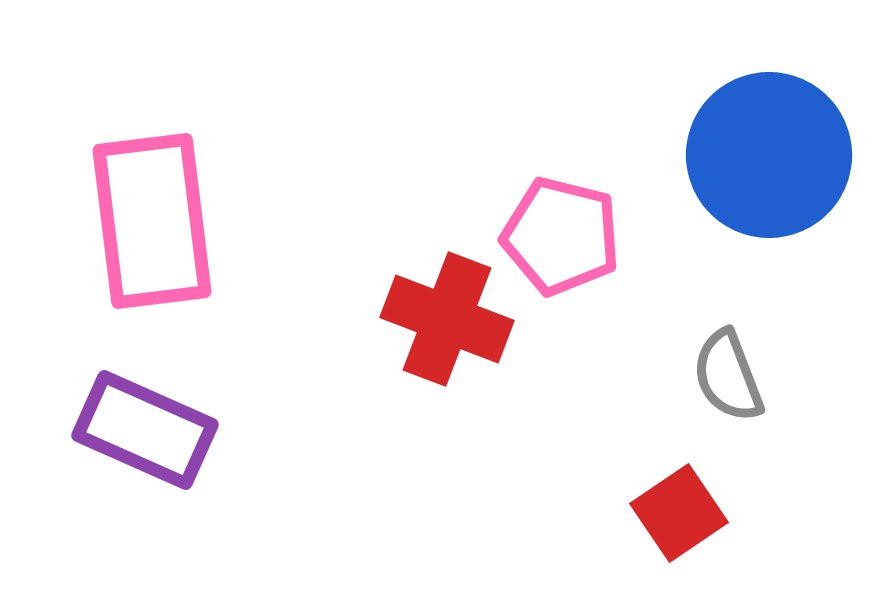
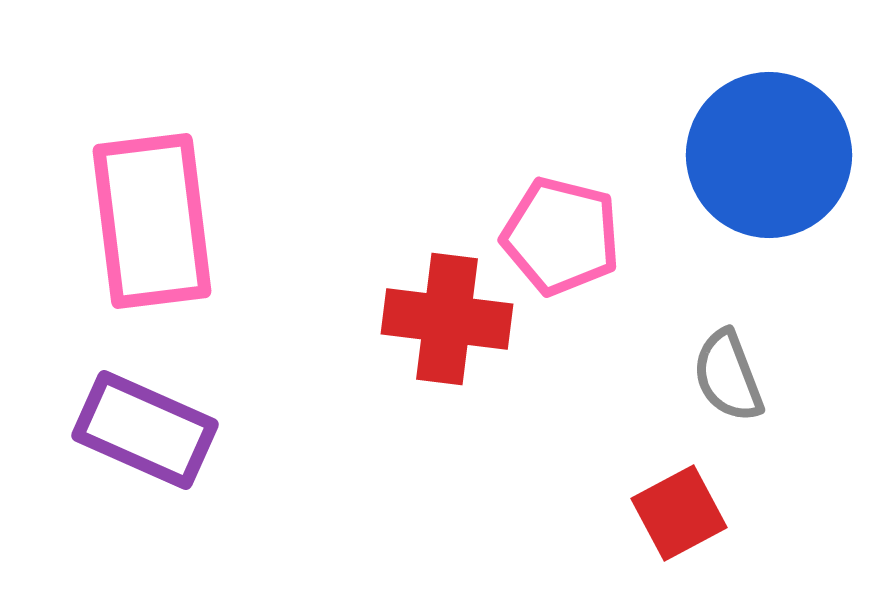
red cross: rotated 14 degrees counterclockwise
red square: rotated 6 degrees clockwise
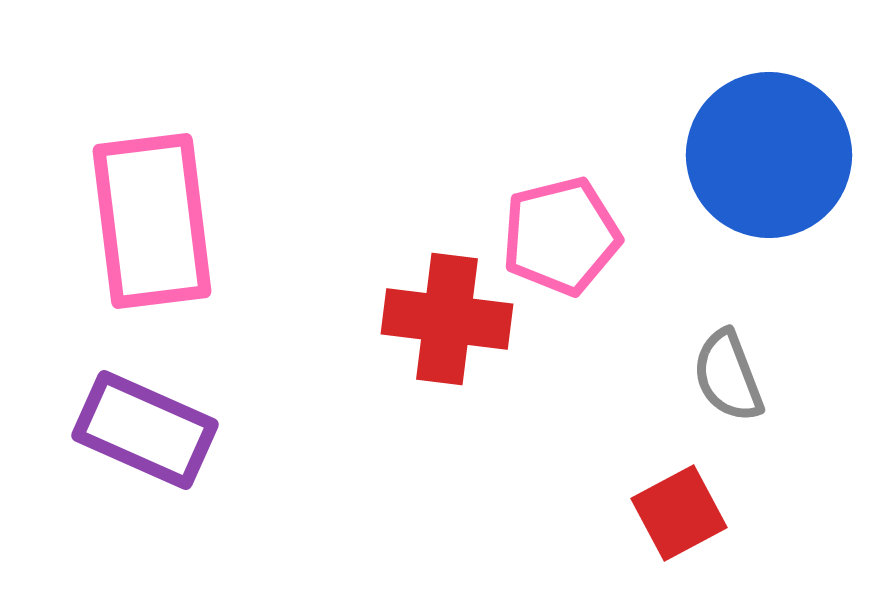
pink pentagon: rotated 28 degrees counterclockwise
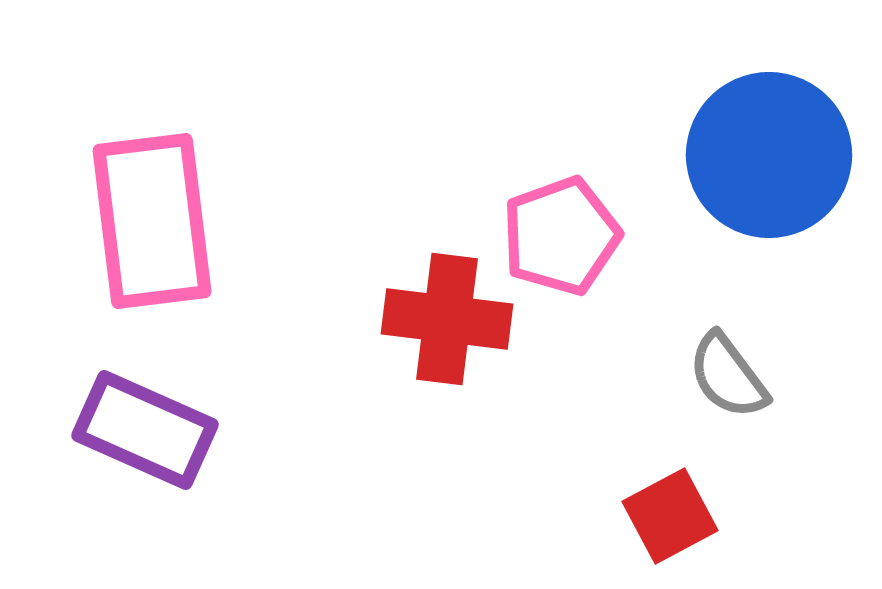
pink pentagon: rotated 6 degrees counterclockwise
gray semicircle: rotated 16 degrees counterclockwise
red square: moved 9 px left, 3 px down
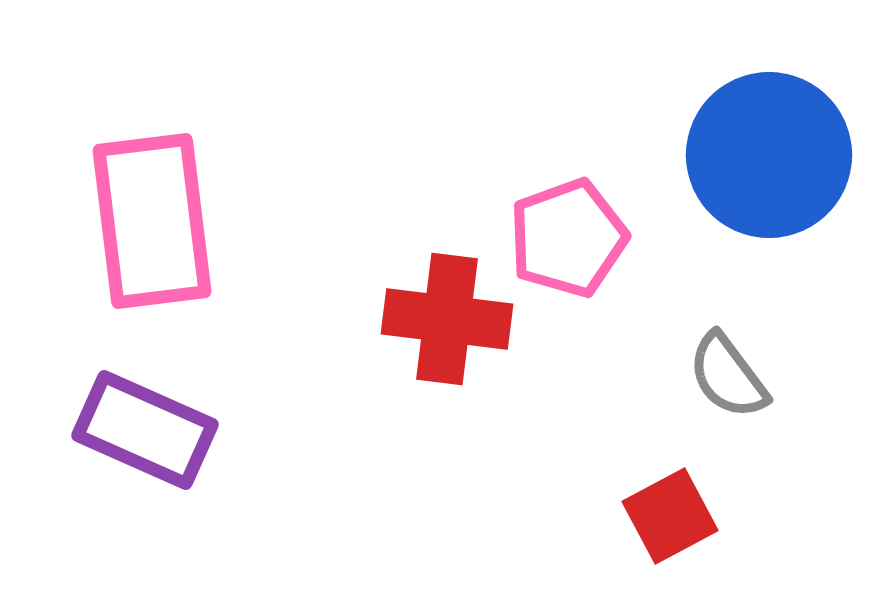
pink pentagon: moved 7 px right, 2 px down
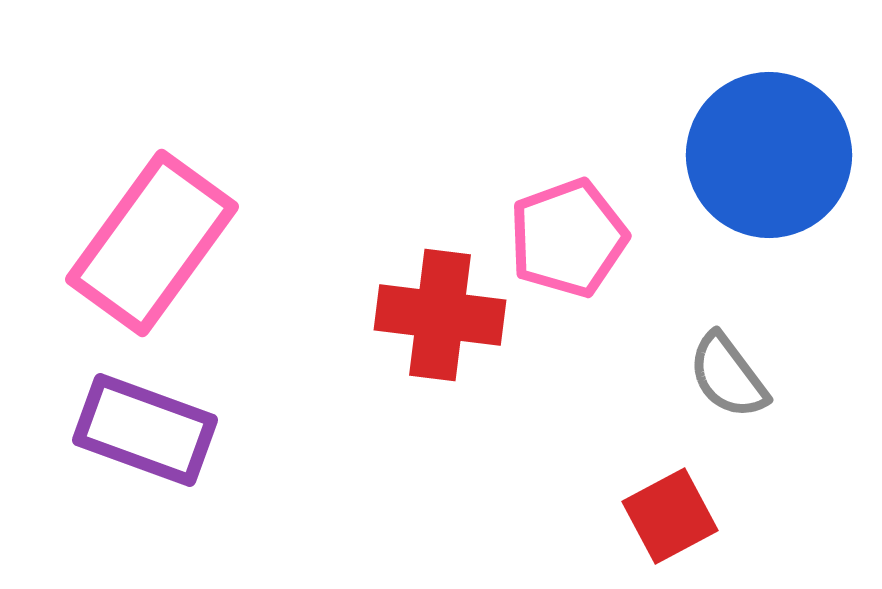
pink rectangle: moved 22 px down; rotated 43 degrees clockwise
red cross: moved 7 px left, 4 px up
purple rectangle: rotated 4 degrees counterclockwise
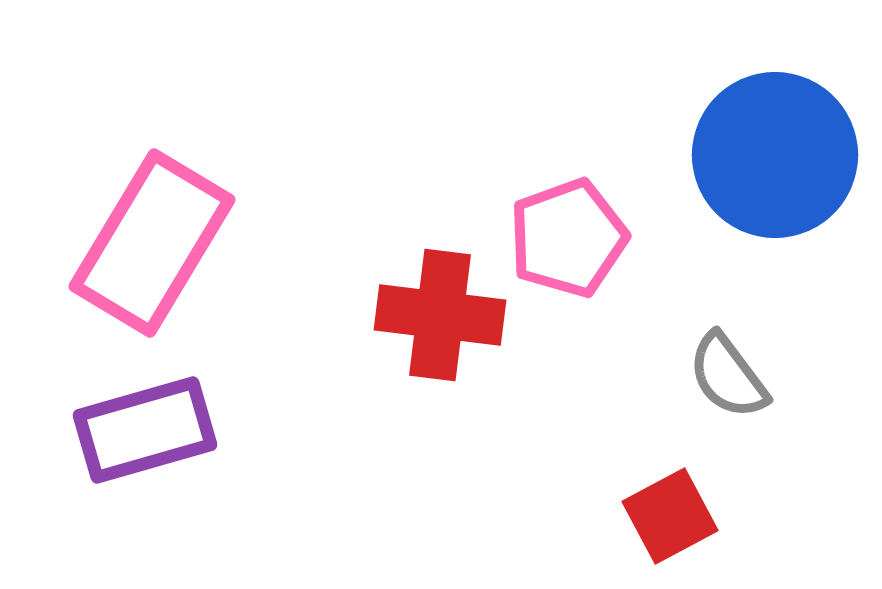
blue circle: moved 6 px right
pink rectangle: rotated 5 degrees counterclockwise
purple rectangle: rotated 36 degrees counterclockwise
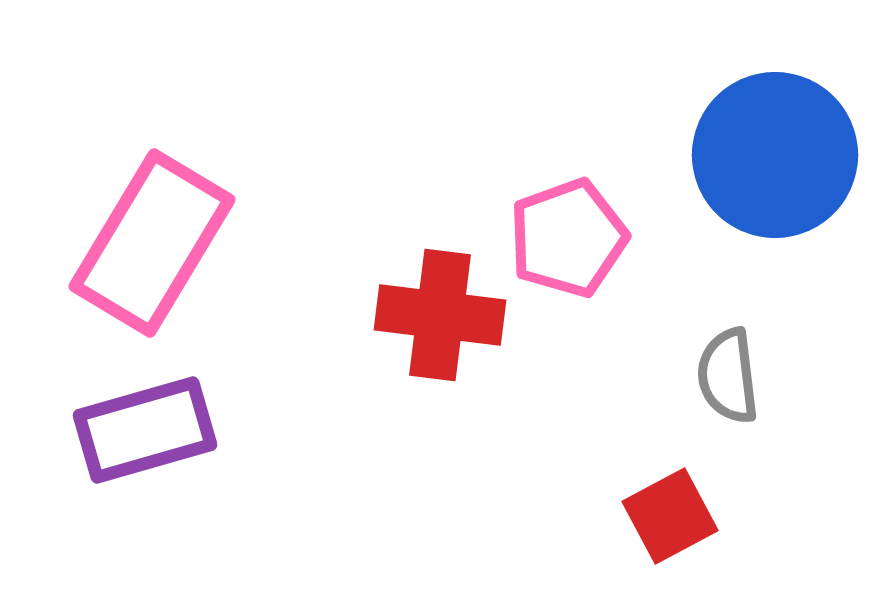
gray semicircle: rotated 30 degrees clockwise
